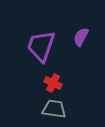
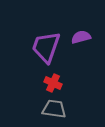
purple semicircle: rotated 48 degrees clockwise
purple trapezoid: moved 5 px right, 1 px down
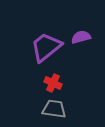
purple trapezoid: rotated 32 degrees clockwise
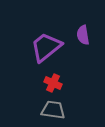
purple semicircle: moved 2 px right, 2 px up; rotated 84 degrees counterclockwise
gray trapezoid: moved 1 px left, 1 px down
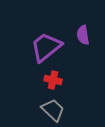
red cross: moved 3 px up; rotated 12 degrees counterclockwise
gray trapezoid: rotated 35 degrees clockwise
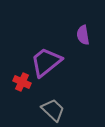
purple trapezoid: moved 15 px down
red cross: moved 31 px left, 2 px down; rotated 12 degrees clockwise
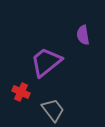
red cross: moved 1 px left, 10 px down
gray trapezoid: rotated 10 degrees clockwise
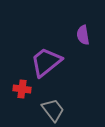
red cross: moved 1 px right, 3 px up; rotated 18 degrees counterclockwise
